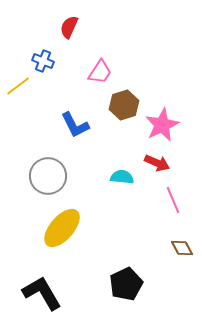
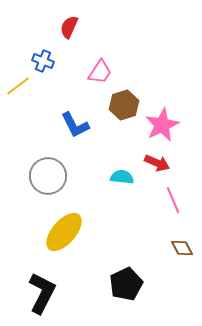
yellow ellipse: moved 2 px right, 4 px down
black L-shape: rotated 57 degrees clockwise
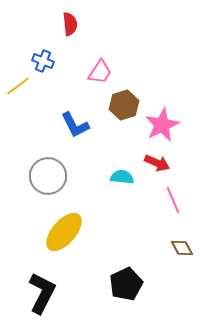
red semicircle: moved 1 px right, 3 px up; rotated 150 degrees clockwise
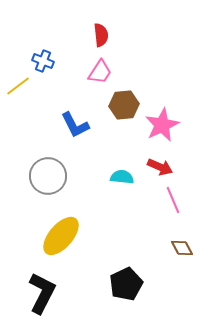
red semicircle: moved 31 px right, 11 px down
brown hexagon: rotated 12 degrees clockwise
red arrow: moved 3 px right, 4 px down
yellow ellipse: moved 3 px left, 4 px down
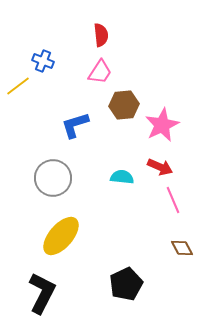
blue L-shape: rotated 100 degrees clockwise
gray circle: moved 5 px right, 2 px down
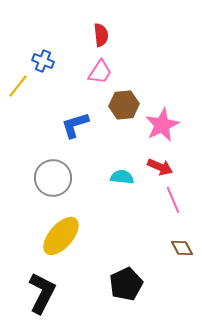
yellow line: rotated 15 degrees counterclockwise
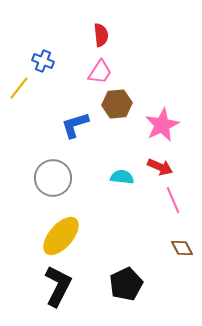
yellow line: moved 1 px right, 2 px down
brown hexagon: moved 7 px left, 1 px up
black L-shape: moved 16 px right, 7 px up
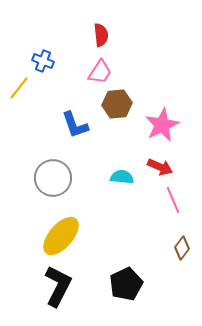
blue L-shape: rotated 92 degrees counterclockwise
brown diamond: rotated 65 degrees clockwise
